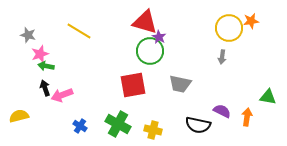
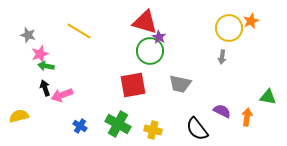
orange star: rotated 14 degrees counterclockwise
black semicircle: moved 1 px left, 4 px down; rotated 40 degrees clockwise
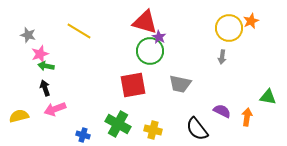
pink arrow: moved 7 px left, 14 px down
blue cross: moved 3 px right, 9 px down; rotated 16 degrees counterclockwise
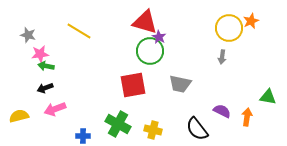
pink star: rotated 12 degrees clockwise
black arrow: rotated 91 degrees counterclockwise
blue cross: moved 1 px down; rotated 16 degrees counterclockwise
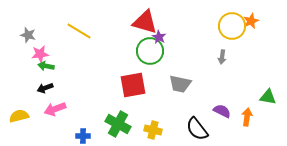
yellow circle: moved 3 px right, 2 px up
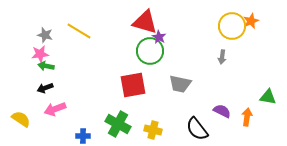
gray star: moved 17 px right
yellow semicircle: moved 2 px right, 3 px down; rotated 48 degrees clockwise
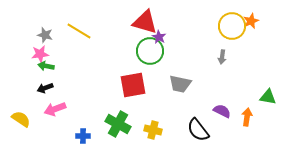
black semicircle: moved 1 px right, 1 px down
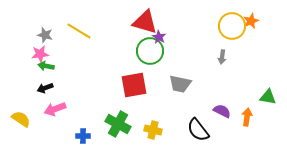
red square: moved 1 px right
